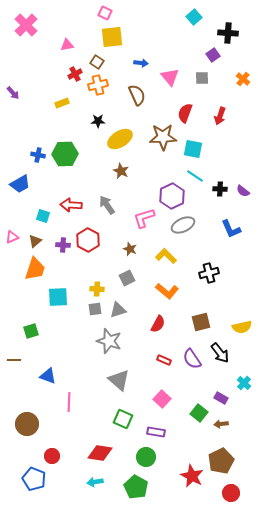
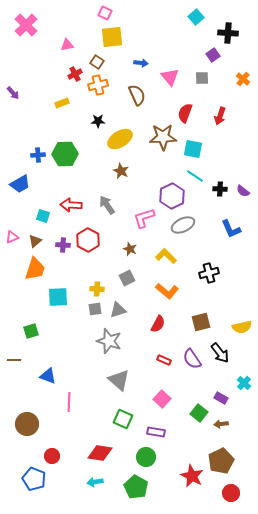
cyan square at (194, 17): moved 2 px right
blue cross at (38, 155): rotated 16 degrees counterclockwise
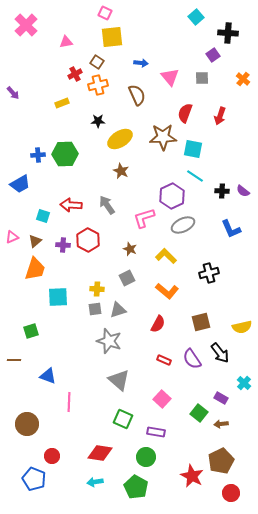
pink triangle at (67, 45): moved 1 px left, 3 px up
black cross at (220, 189): moved 2 px right, 2 px down
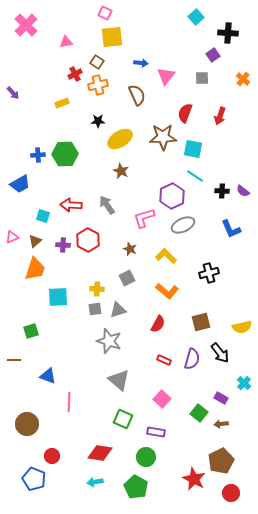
pink triangle at (170, 77): moved 4 px left, 1 px up; rotated 18 degrees clockwise
purple semicircle at (192, 359): rotated 130 degrees counterclockwise
red star at (192, 476): moved 2 px right, 3 px down
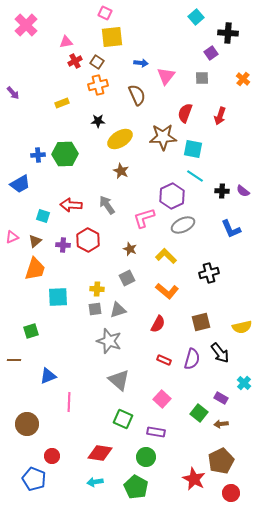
purple square at (213, 55): moved 2 px left, 2 px up
red cross at (75, 74): moved 13 px up
blue triangle at (48, 376): rotated 42 degrees counterclockwise
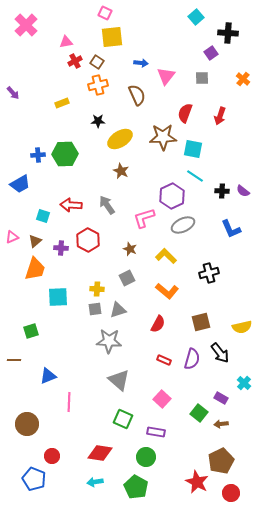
purple cross at (63, 245): moved 2 px left, 3 px down
gray star at (109, 341): rotated 15 degrees counterclockwise
red star at (194, 479): moved 3 px right, 3 px down
